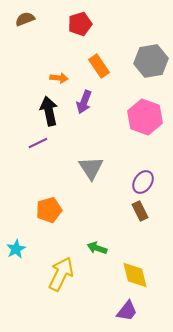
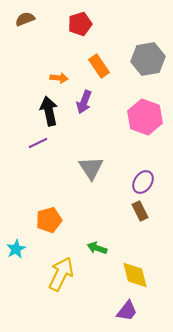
gray hexagon: moved 3 px left, 2 px up
orange pentagon: moved 10 px down
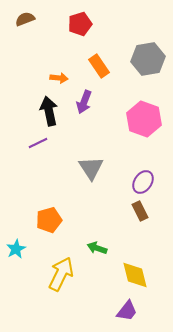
pink hexagon: moved 1 px left, 2 px down
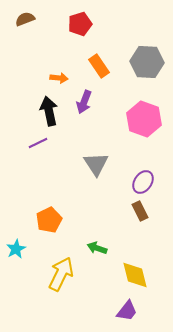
gray hexagon: moved 1 px left, 3 px down; rotated 12 degrees clockwise
gray triangle: moved 5 px right, 4 px up
orange pentagon: rotated 10 degrees counterclockwise
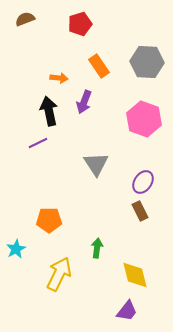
orange pentagon: rotated 25 degrees clockwise
green arrow: rotated 78 degrees clockwise
yellow arrow: moved 2 px left
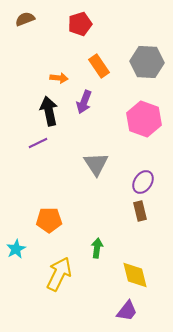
brown rectangle: rotated 12 degrees clockwise
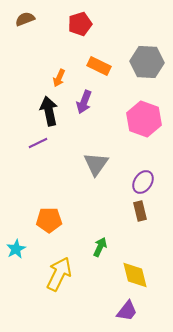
orange rectangle: rotated 30 degrees counterclockwise
orange arrow: rotated 108 degrees clockwise
gray triangle: rotated 8 degrees clockwise
green arrow: moved 3 px right, 1 px up; rotated 18 degrees clockwise
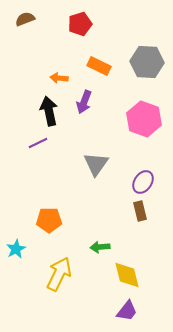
orange arrow: rotated 72 degrees clockwise
green arrow: rotated 120 degrees counterclockwise
yellow diamond: moved 8 px left
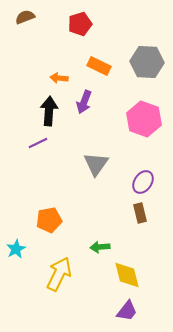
brown semicircle: moved 2 px up
black arrow: rotated 16 degrees clockwise
brown rectangle: moved 2 px down
orange pentagon: rotated 10 degrees counterclockwise
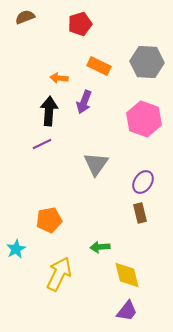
purple line: moved 4 px right, 1 px down
